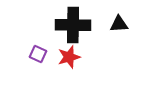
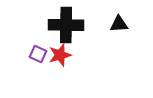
black cross: moved 7 px left
red star: moved 9 px left, 2 px up
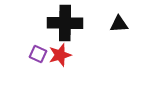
black cross: moved 1 px left, 2 px up
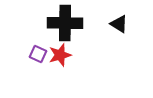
black triangle: rotated 36 degrees clockwise
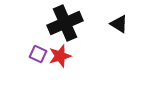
black cross: rotated 24 degrees counterclockwise
red star: moved 1 px down
